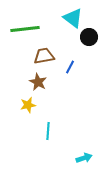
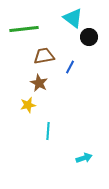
green line: moved 1 px left
brown star: moved 1 px right, 1 px down
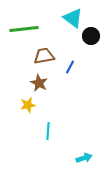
black circle: moved 2 px right, 1 px up
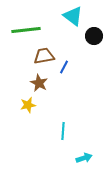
cyan triangle: moved 2 px up
green line: moved 2 px right, 1 px down
black circle: moved 3 px right
blue line: moved 6 px left
cyan line: moved 15 px right
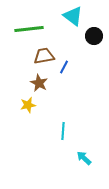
green line: moved 3 px right, 1 px up
cyan arrow: rotated 119 degrees counterclockwise
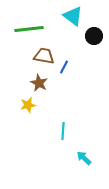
brown trapezoid: rotated 20 degrees clockwise
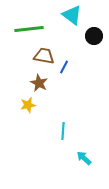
cyan triangle: moved 1 px left, 1 px up
